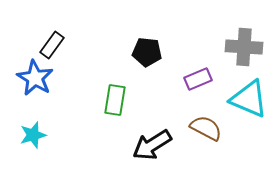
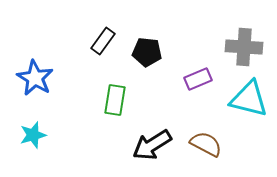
black rectangle: moved 51 px right, 4 px up
cyan triangle: rotated 9 degrees counterclockwise
brown semicircle: moved 16 px down
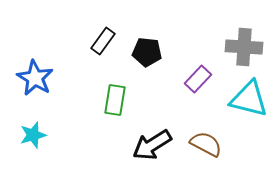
purple rectangle: rotated 24 degrees counterclockwise
